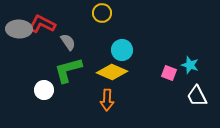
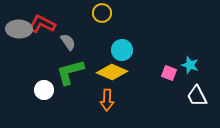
green L-shape: moved 2 px right, 2 px down
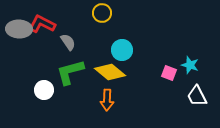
yellow diamond: moved 2 px left; rotated 16 degrees clockwise
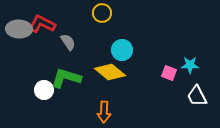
cyan star: rotated 18 degrees counterclockwise
green L-shape: moved 4 px left, 6 px down; rotated 32 degrees clockwise
orange arrow: moved 3 px left, 12 px down
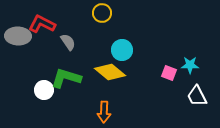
gray ellipse: moved 1 px left, 7 px down
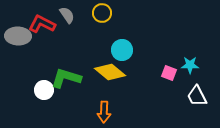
gray semicircle: moved 1 px left, 27 px up
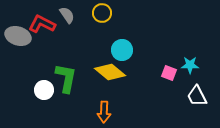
gray ellipse: rotated 15 degrees clockwise
green L-shape: rotated 84 degrees clockwise
